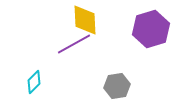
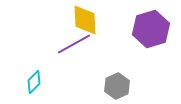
gray hexagon: rotated 15 degrees counterclockwise
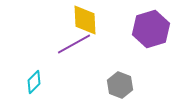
gray hexagon: moved 3 px right, 1 px up; rotated 15 degrees counterclockwise
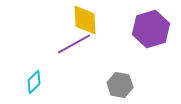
gray hexagon: rotated 10 degrees counterclockwise
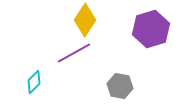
yellow diamond: rotated 36 degrees clockwise
purple line: moved 9 px down
gray hexagon: moved 1 px down
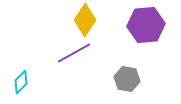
purple hexagon: moved 5 px left, 4 px up; rotated 12 degrees clockwise
cyan diamond: moved 13 px left
gray hexagon: moved 7 px right, 7 px up
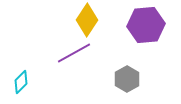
yellow diamond: moved 2 px right
gray hexagon: rotated 20 degrees clockwise
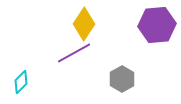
yellow diamond: moved 3 px left, 4 px down
purple hexagon: moved 11 px right
gray hexagon: moved 5 px left
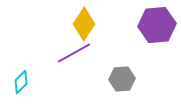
gray hexagon: rotated 25 degrees clockwise
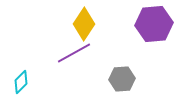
purple hexagon: moved 3 px left, 1 px up
